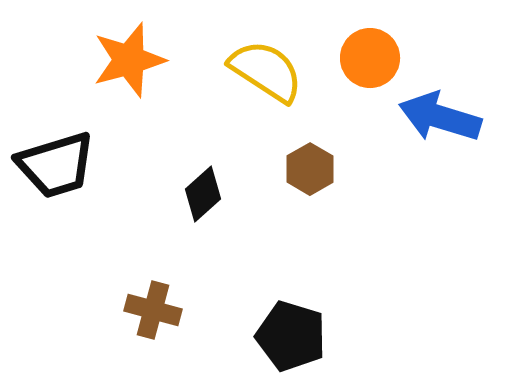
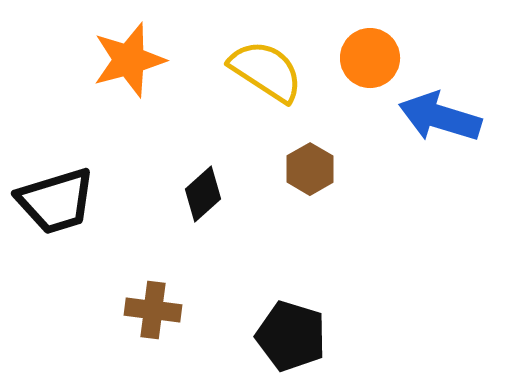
black trapezoid: moved 36 px down
brown cross: rotated 8 degrees counterclockwise
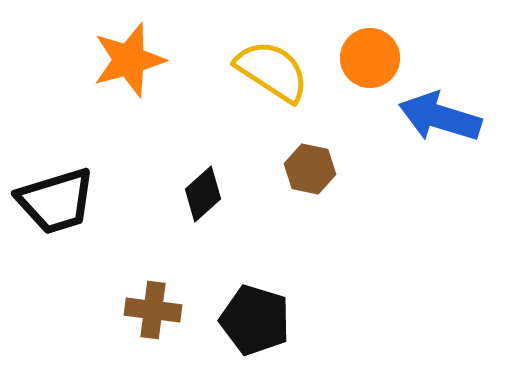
yellow semicircle: moved 6 px right
brown hexagon: rotated 18 degrees counterclockwise
black pentagon: moved 36 px left, 16 px up
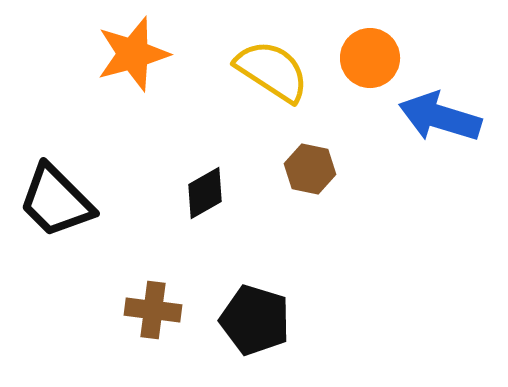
orange star: moved 4 px right, 6 px up
black diamond: moved 2 px right, 1 px up; rotated 12 degrees clockwise
black trapezoid: rotated 62 degrees clockwise
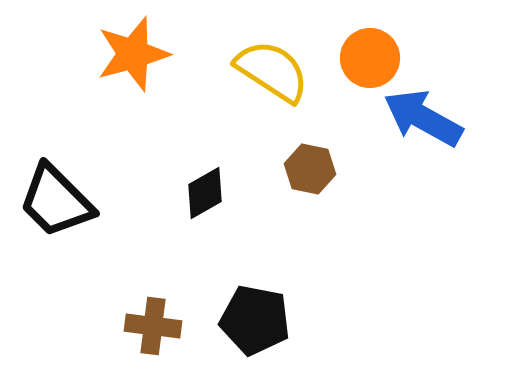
blue arrow: moved 17 px left, 1 px down; rotated 12 degrees clockwise
brown cross: moved 16 px down
black pentagon: rotated 6 degrees counterclockwise
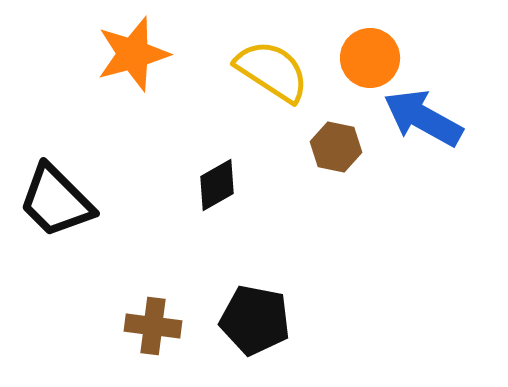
brown hexagon: moved 26 px right, 22 px up
black diamond: moved 12 px right, 8 px up
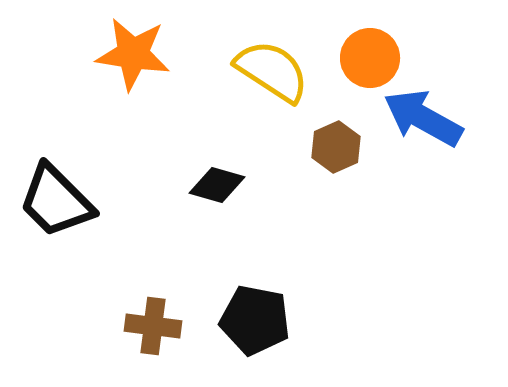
orange star: rotated 24 degrees clockwise
brown hexagon: rotated 24 degrees clockwise
black diamond: rotated 46 degrees clockwise
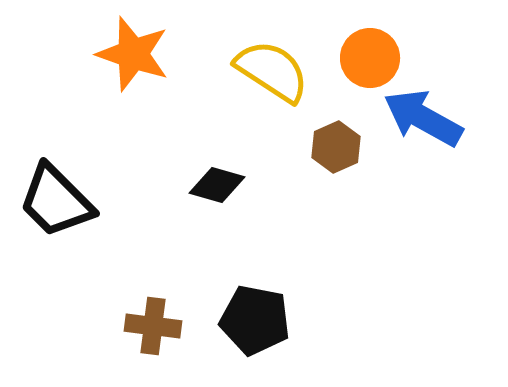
orange star: rotated 10 degrees clockwise
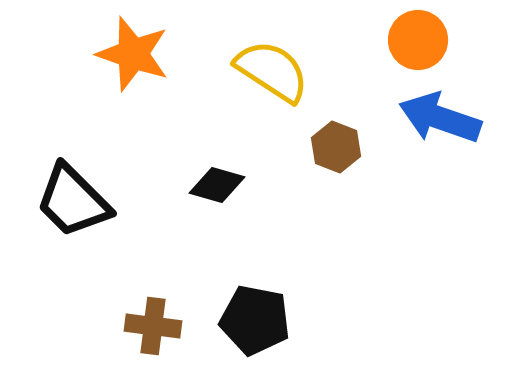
orange circle: moved 48 px right, 18 px up
blue arrow: moved 17 px right; rotated 10 degrees counterclockwise
brown hexagon: rotated 15 degrees counterclockwise
black trapezoid: moved 17 px right
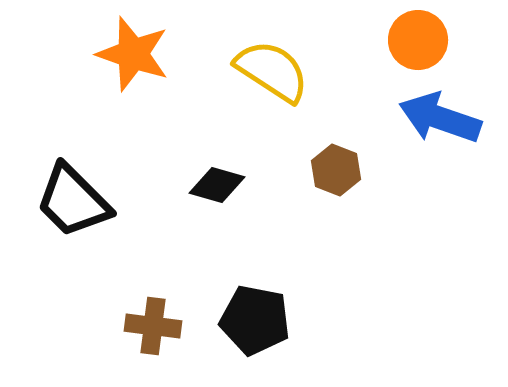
brown hexagon: moved 23 px down
